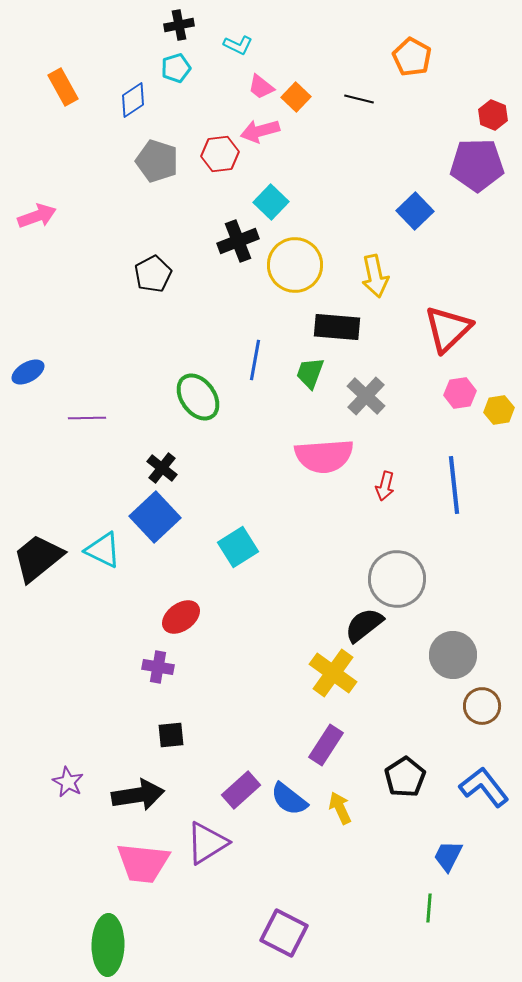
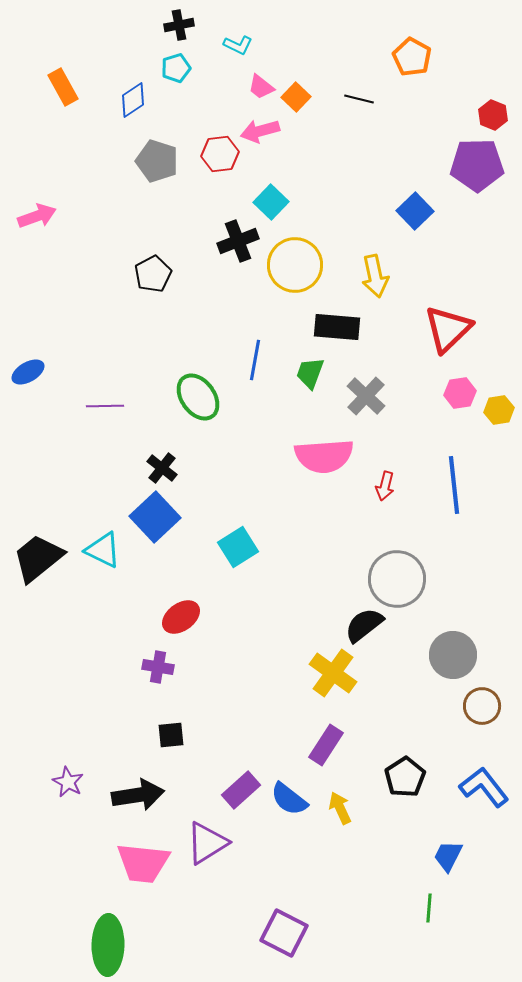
purple line at (87, 418): moved 18 px right, 12 px up
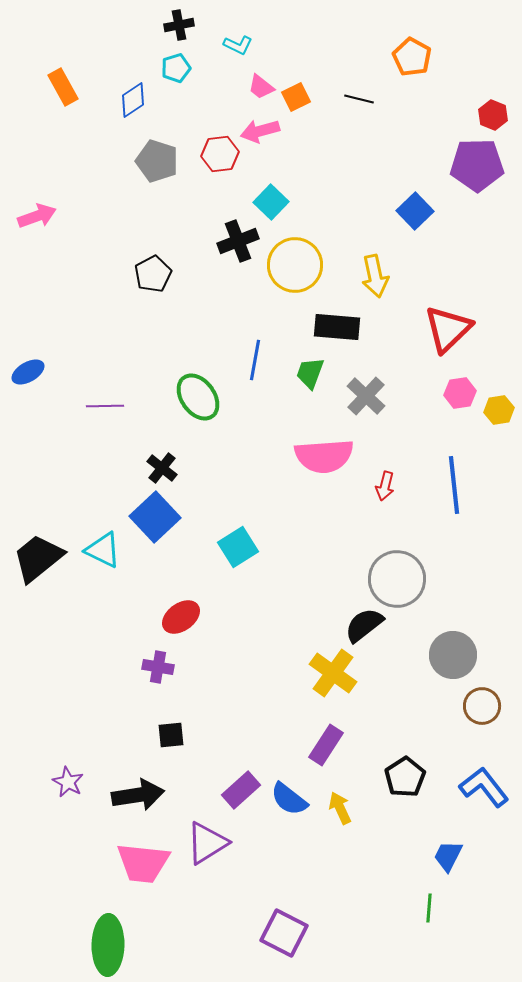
orange square at (296, 97): rotated 20 degrees clockwise
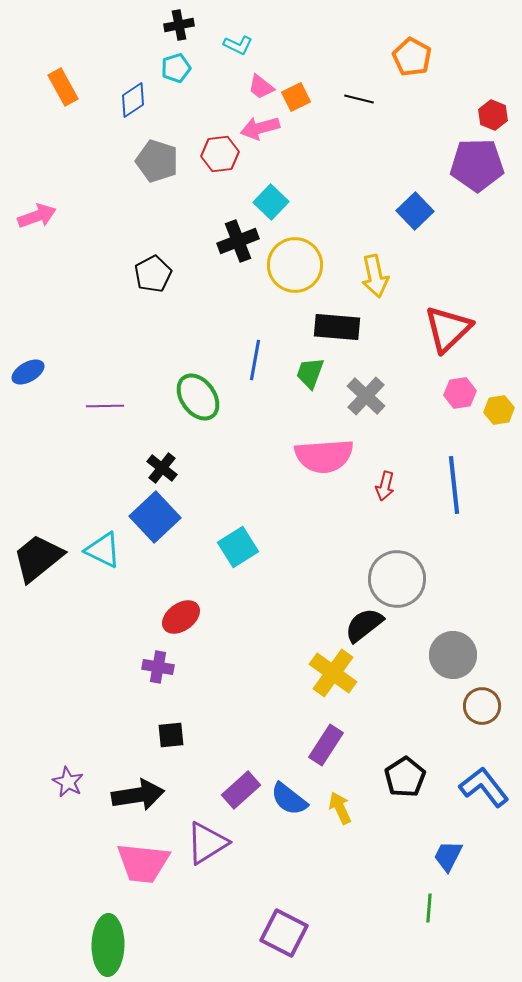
pink arrow at (260, 131): moved 3 px up
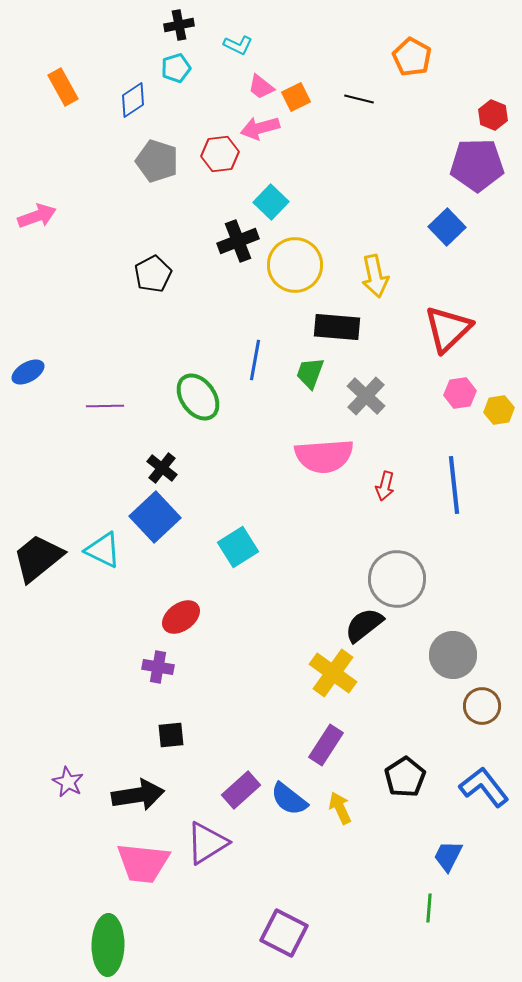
blue square at (415, 211): moved 32 px right, 16 px down
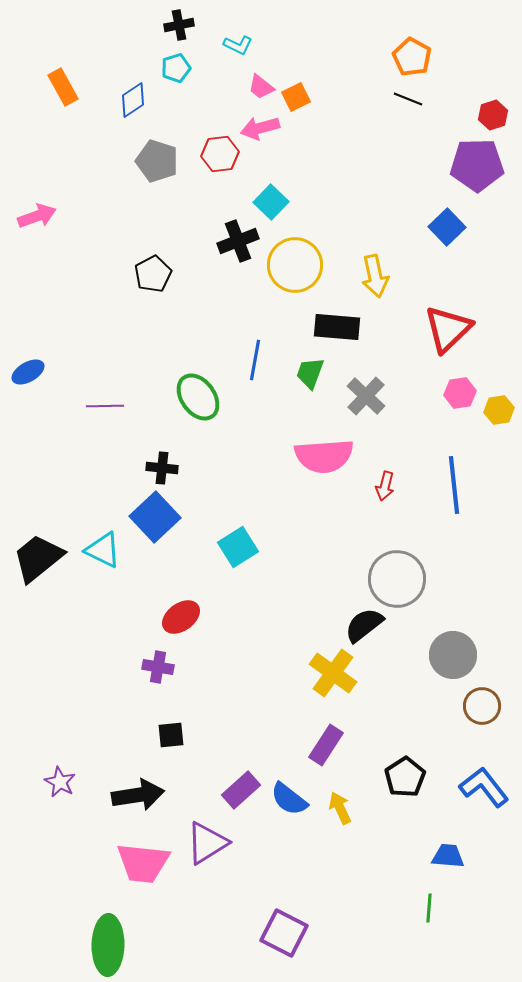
black line at (359, 99): moved 49 px right; rotated 8 degrees clockwise
red hexagon at (493, 115): rotated 20 degrees clockwise
black cross at (162, 468): rotated 32 degrees counterclockwise
purple star at (68, 782): moved 8 px left
blue trapezoid at (448, 856): rotated 68 degrees clockwise
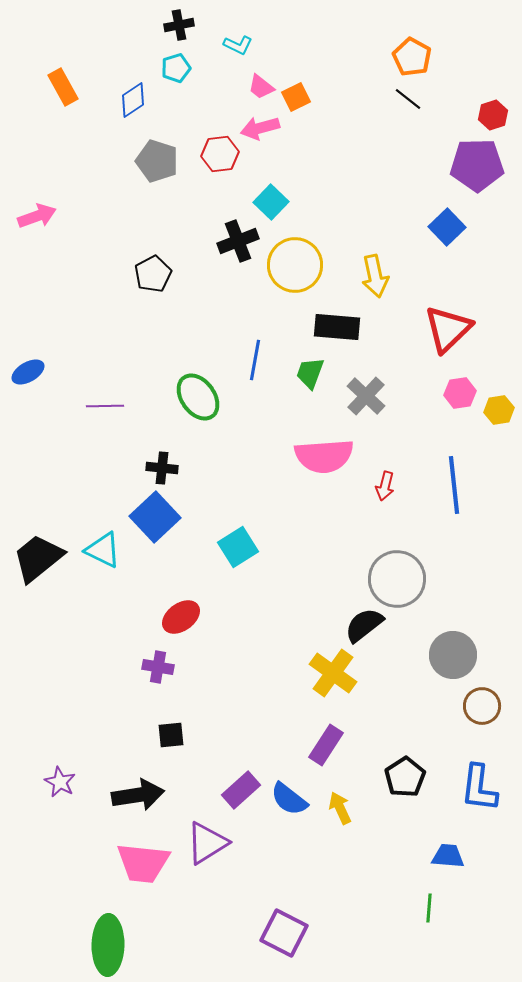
black line at (408, 99): rotated 16 degrees clockwise
blue L-shape at (484, 787): moved 5 px left, 1 px down; rotated 135 degrees counterclockwise
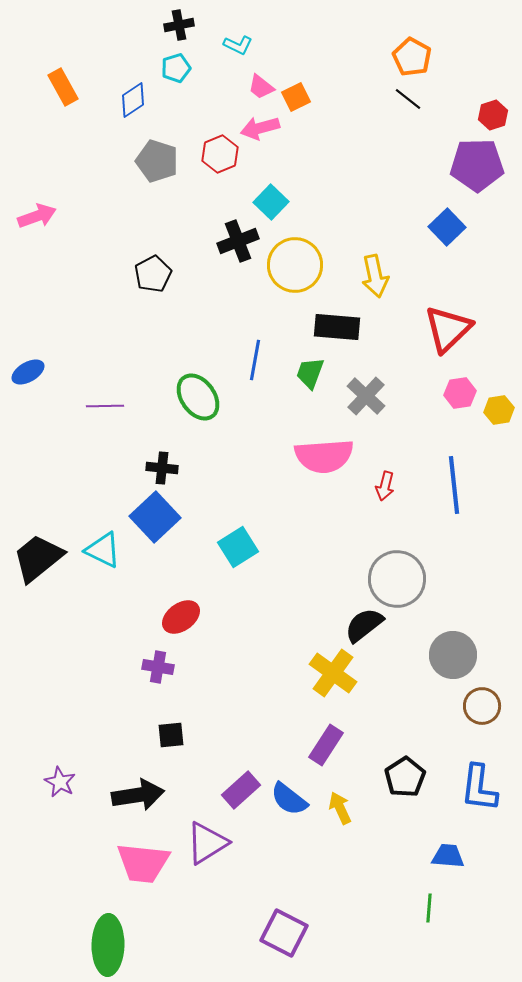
red hexagon at (220, 154): rotated 15 degrees counterclockwise
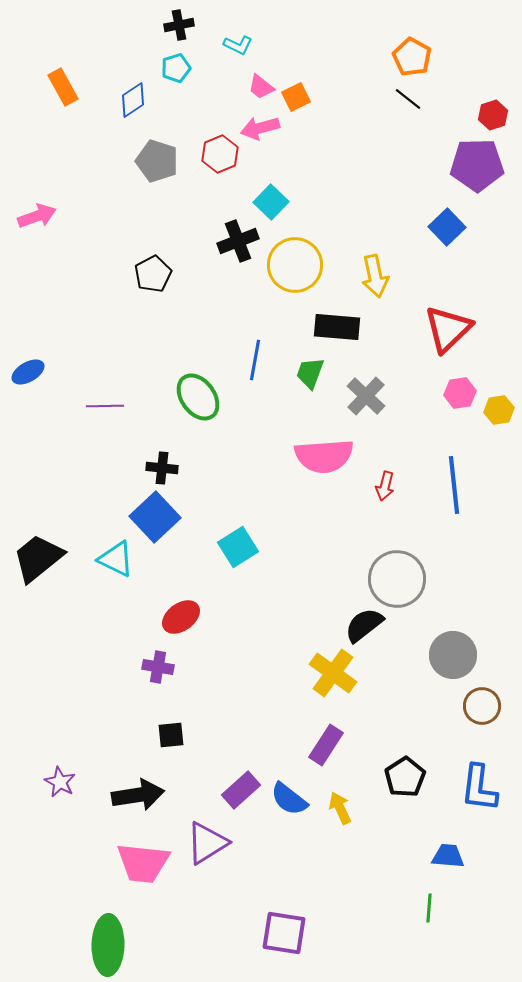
cyan triangle at (103, 550): moved 13 px right, 9 px down
purple square at (284, 933): rotated 18 degrees counterclockwise
